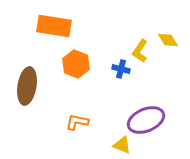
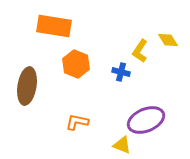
blue cross: moved 3 px down
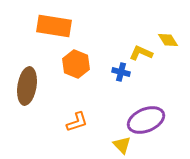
yellow L-shape: moved 1 px right, 2 px down; rotated 80 degrees clockwise
orange L-shape: rotated 150 degrees clockwise
yellow triangle: rotated 24 degrees clockwise
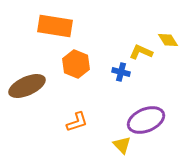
orange rectangle: moved 1 px right
yellow L-shape: moved 1 px up
brown ellipse: rotated 57 degrees clockwise
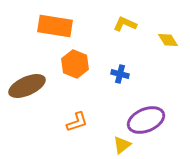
yellow L-shape: moved 16 px left, 28 px up
orange hexagon: moved 1 px left
blue cross: moved 1 px left, 2 px down
yellow triangle: rotated 36 degrees clockwise
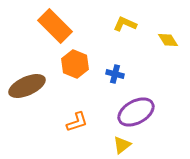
orange rectangle: rotated 36 degrees clockwise
blue cross: moved 5 px left
purple ellipse: moved 10 px left, 8 px up; rotated 6 degrees counterclockwise
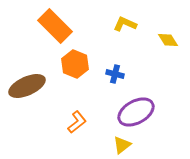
orange L-shape: rotated 20 degrees counterclockwise
